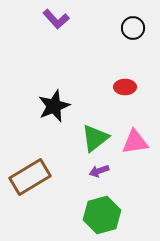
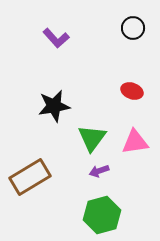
purple L-shape: moved 19 px down
red ellipse: moved 7 px right, 4 px down; rotated 20 degrees clockwise
black star: rotated 12 degrees clockwise
green triangle: moved 3 px left; rotated 16 degrees counterclockwise
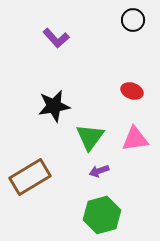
black circle: moved 8 px up
green triangle: moved 2 px left, 1 px up
pink triangle: moved 3 px up
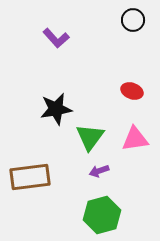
black star: moved 2 px right, 3 px down
brown rectangle: rotated 24 degrees clockwise
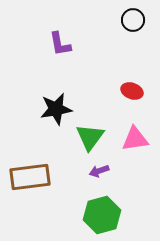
purple L-shape: moved 4 px right, 6 px down; rotated 32 degrees clockwise
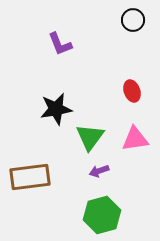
purple L-shape: rotated 12 degrees counterclockwise
red ellipse: rotated 50 degrees clockwise
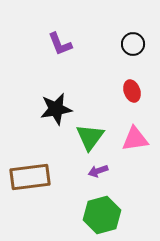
black circle: moved 24 px down
purple arrow: moved 1 px left
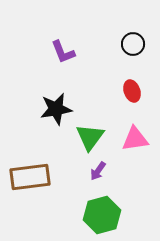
purple L-shape: moved 3 px right, 8 px down
purple arrow: rotated 36 degrees counterclockwise
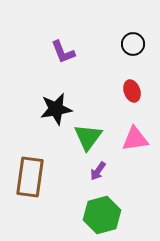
green triangle: moved 2 px left
brown rectangle: rotated 75 degrees counterclockwise
